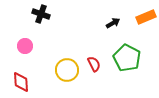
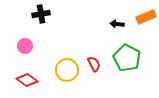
black cross: rotated 30 degrees counterclockwise
black arrow: moved 4 px right, 1 px down; rotated 144 degrees counterclockwise
red diamond: moved 6 px right, 2 px up; rotated 50 degrees counterclockwise
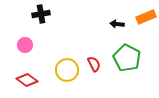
pink circle: moved 1 px up
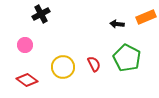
black cross: rotated 18 degrees counterclockwise
yellow circle: moved 4 px left, 3 px up
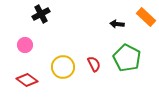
orange rectangle: rotated 66 degrees clockwise
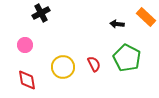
black cross: moved 1 px up
red diamond: rotated 45 degrees clockwise
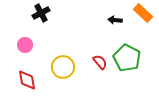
orange rectangle: moved 3 px left, 4 px up
black arrow: moved 2 px left, 4 px up
red semicircle: moved 6 px right, 2 px up; rotated 14 degrees counterclockwise
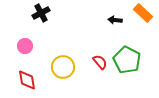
pink circle: moved 1 px down
green pentagon: moved 2 px down
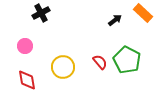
black arrow: rotated 136 degrees clockwise
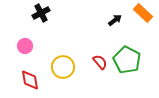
red diamond: moved 3 px right
